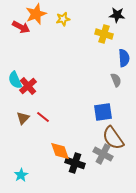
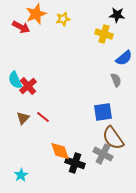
blue semicircle: rotated 54 degrees clockwise
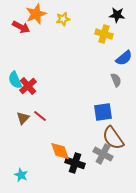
red line: moved 3 px left, 1 px up
cyan star: rotated 16 degrees counterclockwise
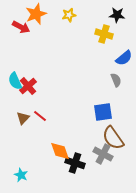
yellow star: moved 6 px right, 4 px up
cyan semicircle: moved 1 px down
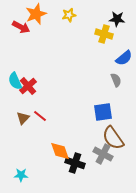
black star: moved 4 px down
cyan star: rotated 24 degrees counterclockwise
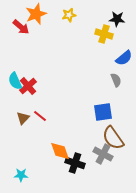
red arrow: rotated 12 degrees clockwise
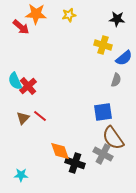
orange star: rotated 25 degrees clockwise
yellow cross: moved 1 px left, 11 px down
gray semicircle: rotated 40 degrees clockwise
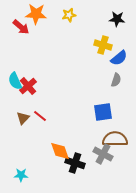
blue semicircle: moved 5 px left
brown semicircle: moved 2 px right, 1 px down; rotated 125 degrees clockwise
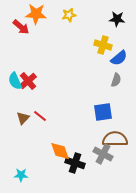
red cross: moved 5 px up
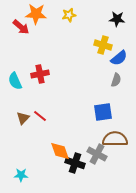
red cross: moved 12 px right, 7 px up; rotated 30 degrees clockwise
gray cross: moved 6 px left
